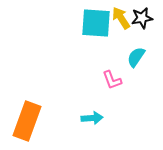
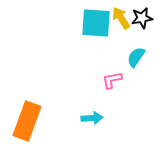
pink L-shape: rotated 100 degrees clockwise
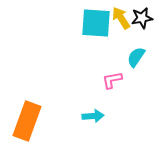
cyan arrow: moved 1 px right, 2 px up
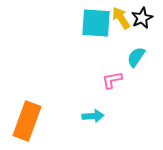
black star: rotated 15 degrees counterclockwise
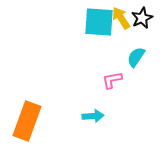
cyan square: moved 3 px right, 1 px up
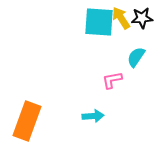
black star: rotated 20 degrees clockwise
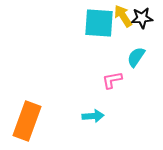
yellow arrow: moved 2 px right, 2 px up
cyan square: moved 1 px down
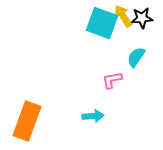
cyan square: moved 3 px right; rotated 16 degrees clockwise
